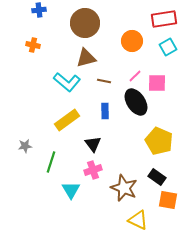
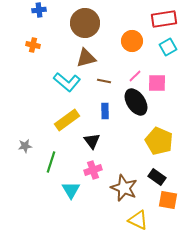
black triangle: moved 1 px left, 3 px up
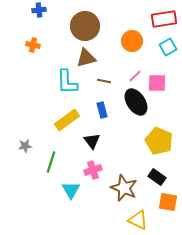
brown circle: moved 3 px down
cyan L-shape: rotated 48 degrees clockwise
blue rectangle: moved 3 px left, 1 px up; rotated 14 degrees counterclockwise
orange square: moved 2 px down
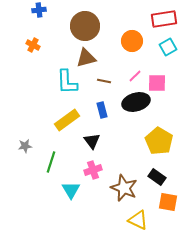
orange cross: rotated 16 degrees clockwise
black ellipse: rotated 72 degrees counterclockwise
yellow pentagon: rotated 8 degrees clockwise
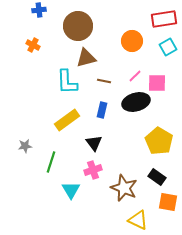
brown circle: moved 7 px left
blue rectangle: rotated 28 degrees clockwise
black triangle: moved 2 px right, 2 px down
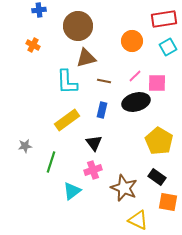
cyan triangle: moved 1 px right, 1 px down; rotated 24 degrees clockwise
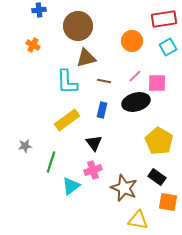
cyan triangle: moved 1 px left, 5 px up
yellow triangle: rotated 15 degrees counterclockwise
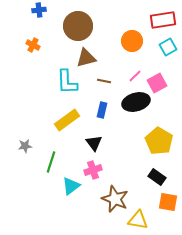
red rectangle: moved 1 px left, 1 px down
pink square: rotated 30 degrees counterclockwise
brown star: moved 9 px left, 11 px down
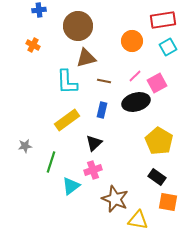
black triangle: rotated 24 degrees clockwise
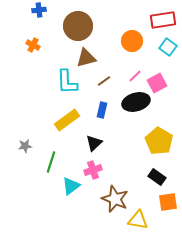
cyan square: rotated 24 degrees counterclockwise
brown line: rotated 48 degrees counterclockwise
orange square: rotated 18 degrees counterclockwise
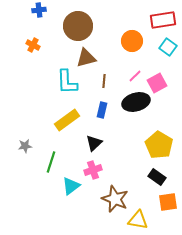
brown line: rotated 48 degrees counterclockwise
yellow pentagon: moved 4 px down
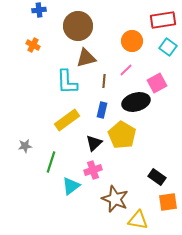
pink line: moved 9 px left, 6 px up
yellow pentagon: moved 37 px left, 10 px up
